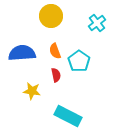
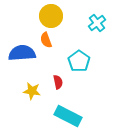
orange semicircle: moved 9 px left, 11 px up
red semicircle: moved 2 px right, 7 px down
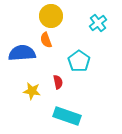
cyan cross: moved 1 px right
cyan rectangle: moved 1 px left; rotated 8 degrees counterclockwise
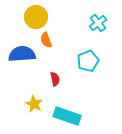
yellow circle: moved 15 px left, 1 px down
blue semicircle: moved 1 px down
cyan pentagon: moved 9 px right; rotated 15 degrees clockwise
red semicircle: moved 3 px left, 3 px up
yellow star: moved 2 px right, 13 px down; rotated 18 degrees clockwise
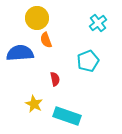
yellow circle: moved 1 px right, 1 px down
blue semicircle: moved 2 px left, 1 px up
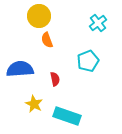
yellow circle: moved 2 px right, 2 px up
orange semicircle: moved 1 px right
blue semicircle: moved 16 px down
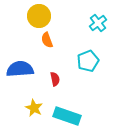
yellow star: moved 4 px down
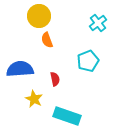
yellow star: moved 9 px up
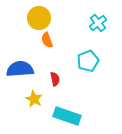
yellow circle: moved 2 px down
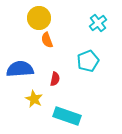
red semicircle: rotated 24 degrees clockwise
